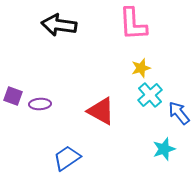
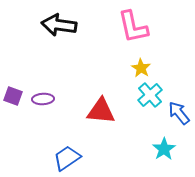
pink L-shape: moved 3 px down; rotated 9 degrees counterclockwise
yellow star: rotated 24 degrees counterclockwise
purple ellipse: moved 3 px right, 5 px up
red triangle: rotated 24 degrees counterclockwise
cyan star: rotated 15 degrees counterclockwise
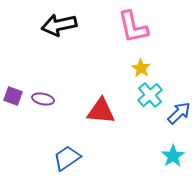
black arrow: rotated 20 degrees counterclockwise
purple ellipse: rotated 15 degrees clockwise
blue arrow: rotated 85 degrees clockwise
cyan star: moved 9 px right, 7 px down
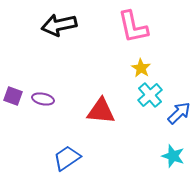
cyan star: rotated 20 degrees counterclockwise
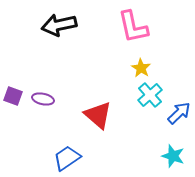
red triangle: moved 3 px left, 4 px down; rotated 36 degrees clockwise
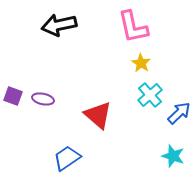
yellow star: moved 5 px up
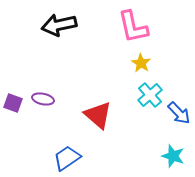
purple square: moved 7 px down
blue arrow: rotated 90 degrees clockwise
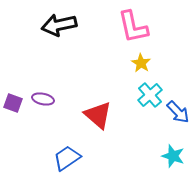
blue arrow: moved 1 px left, 1 px up
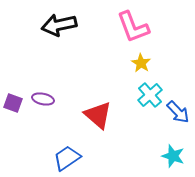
pink L-shape: rotated 9 degrees counterclockwise
